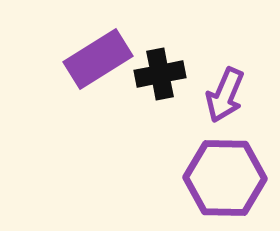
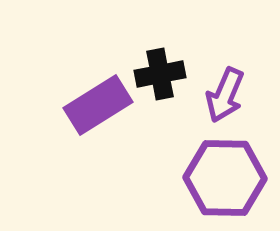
purple rectangle: moved 46 px down
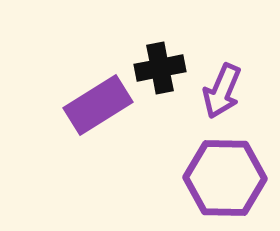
black cross: moved 6 px up
purple arrow: moved 3 px left, 4 px up
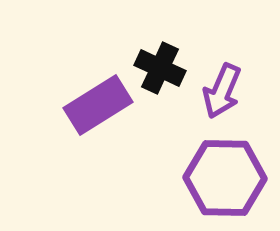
black cross: rotated 36 degrees clockwise
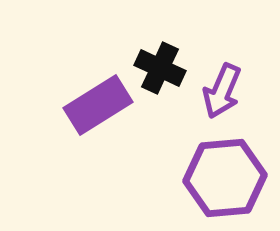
purple hexagon: rotated 6 degrees counterclockwise
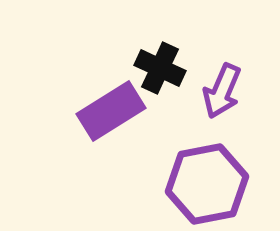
purple rectangle: moved 13 px right, 6 px down
purple hexagon: moved 18 px left, 6 px down; rotated 6 degrees counterclockwise
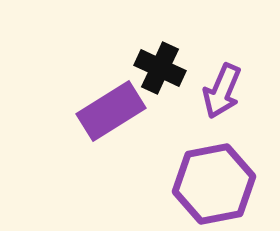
purple hexagon: moved 7 px right
